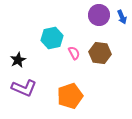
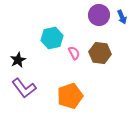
purple L-shape: rotated 30 degrees clockwise
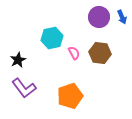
purple circle: moved 2 px down
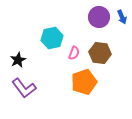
pink semicircle: rotated 48 degrees clockwise
orange pentagon: moved 14 px right, 14 px up
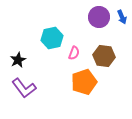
brown hexagon: moved 4 px right, 3 px down
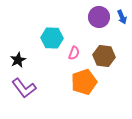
cyan hexagon: rotated 15 degrees clockwise
